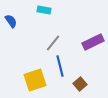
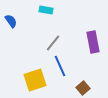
cyan rectangle: moved 2 px right
purple rectangle: rotated 75 degrees counterclockwise
blue line: rotated 10 degrees counterclockwise
brown square: moved 3 px right, 4 px down
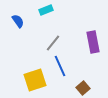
cyan rectangle: rotated 32 degrees counterclockwise
blue semicircle: moved 7 px right
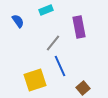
purple rectangle: moved 14 px left, 15 px up
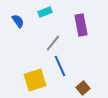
cyan rectangle: moved 1 px left, 2 px down
purple rectangle: moved 2 px right, 2 px up
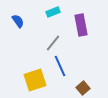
cyan rectangle: moved 8 px right
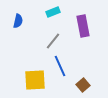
blue semicircle: rotated 48 degrees clockwise
purple rectangle: moved 2 px right, 1 px down
gray line: moved 2 px up
yellow square: rotated 15 degrees clockwise
brown square: moved 3 px up
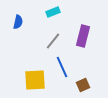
blue semicircle: moved 1 px down
purple rectangle: moved 10 px down; rotated 25 degrees clockwise
blue line: moved 2 px right, 1 px down
brown square: rotated 16 degrees clockwise
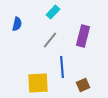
cyan rectangle: rotated 24 degrees counterclockwise
blue semicircle: moved 1 px left, 2 px down
gray line: moved 3 px left, 1 px up
blue line: rotated 20 degrees clockwise
yellow square: moved 3 px right, 3 px down
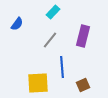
blue semicircle: rotated 24 degrees clockwise
